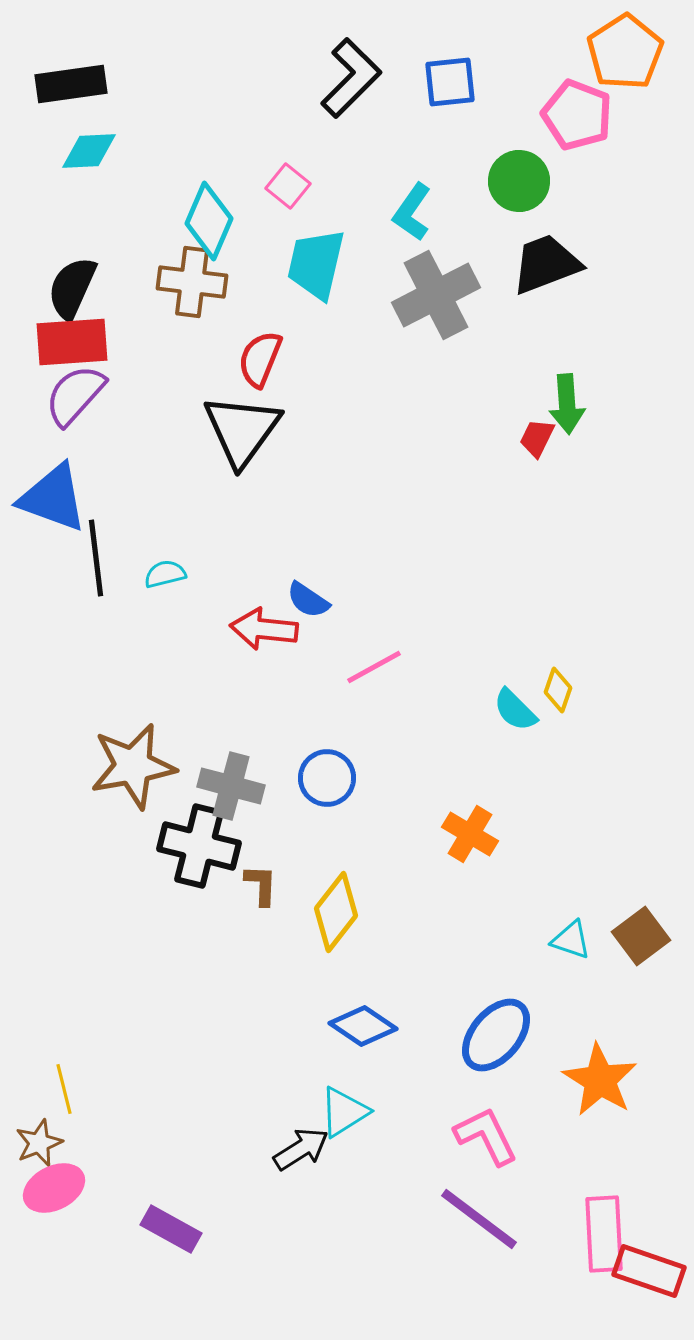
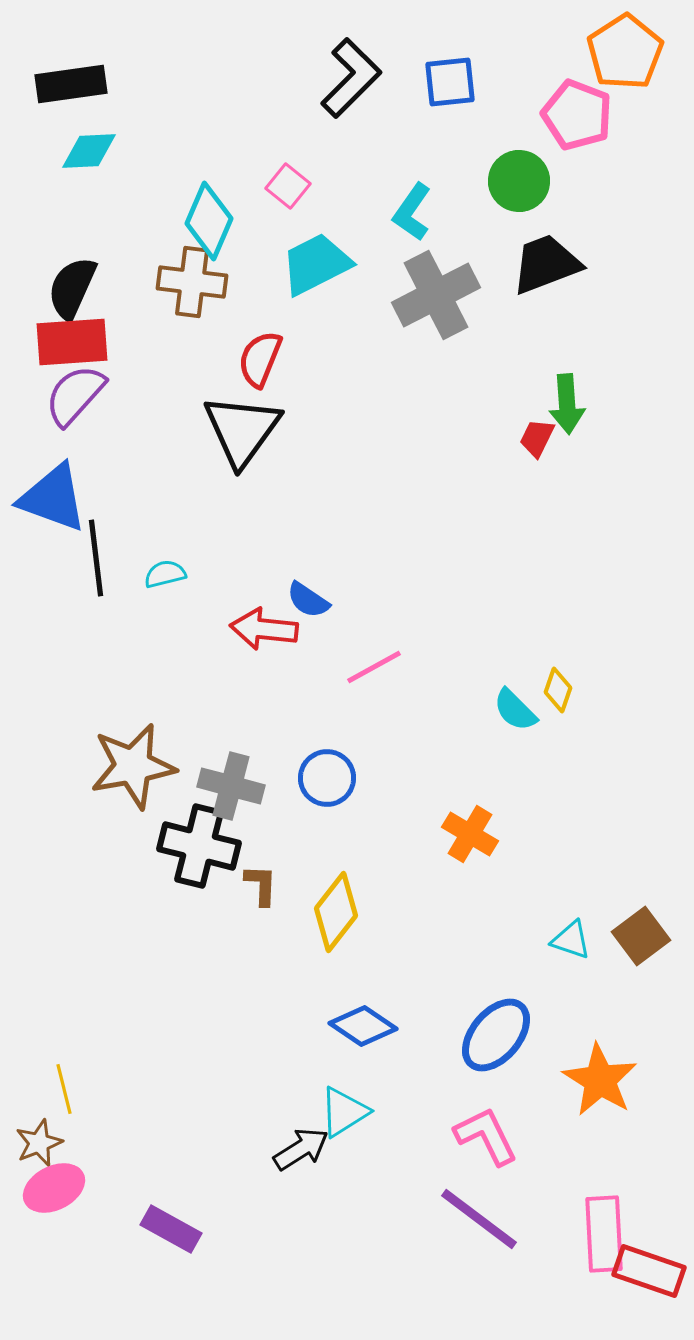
cyan trapezoid at (316, 264): rotated 50 degrees clockwise
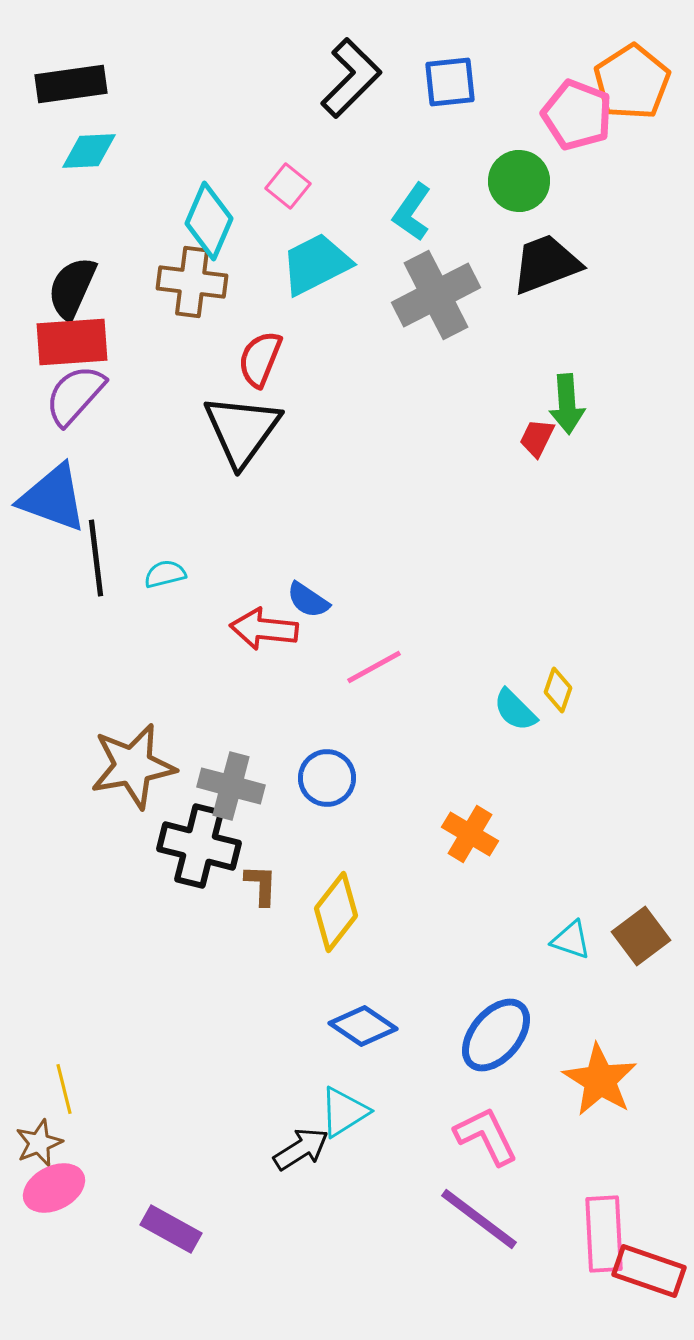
orange pentagon at (625, 52): moved 7 px right, 30 px down
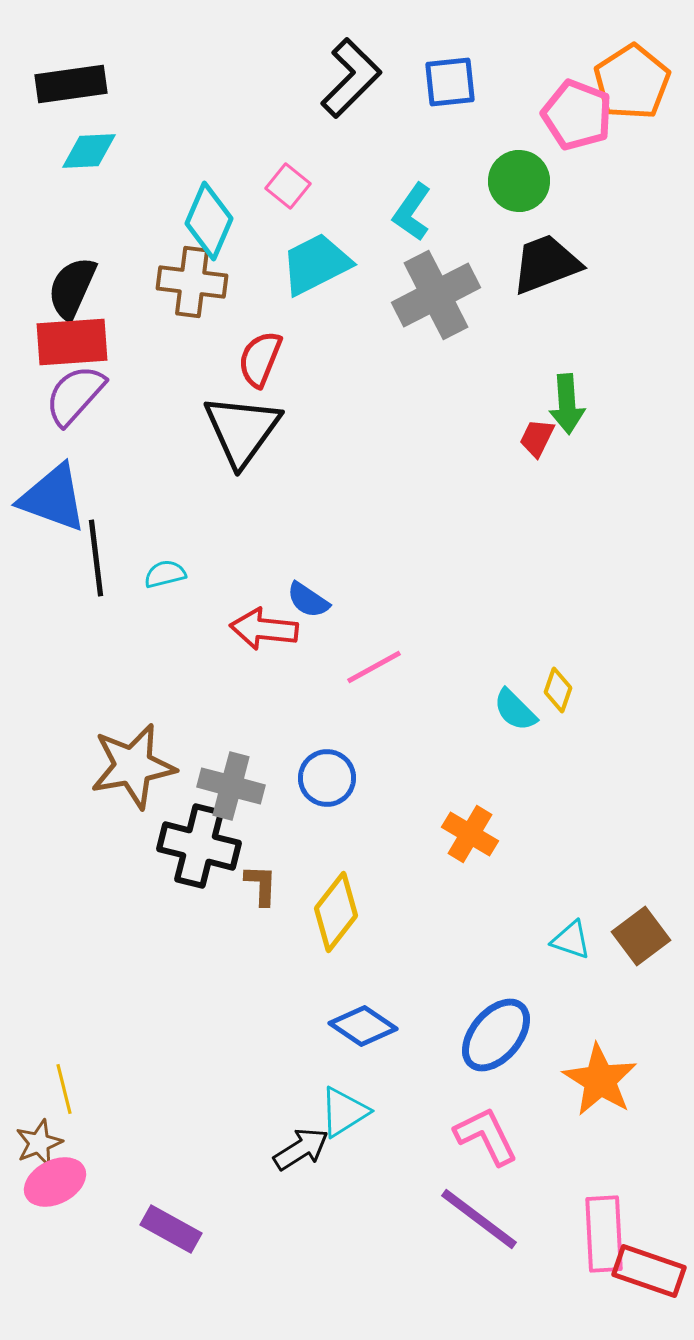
pink ellipse at (54, 1188): moved 1 px right, 6 px up
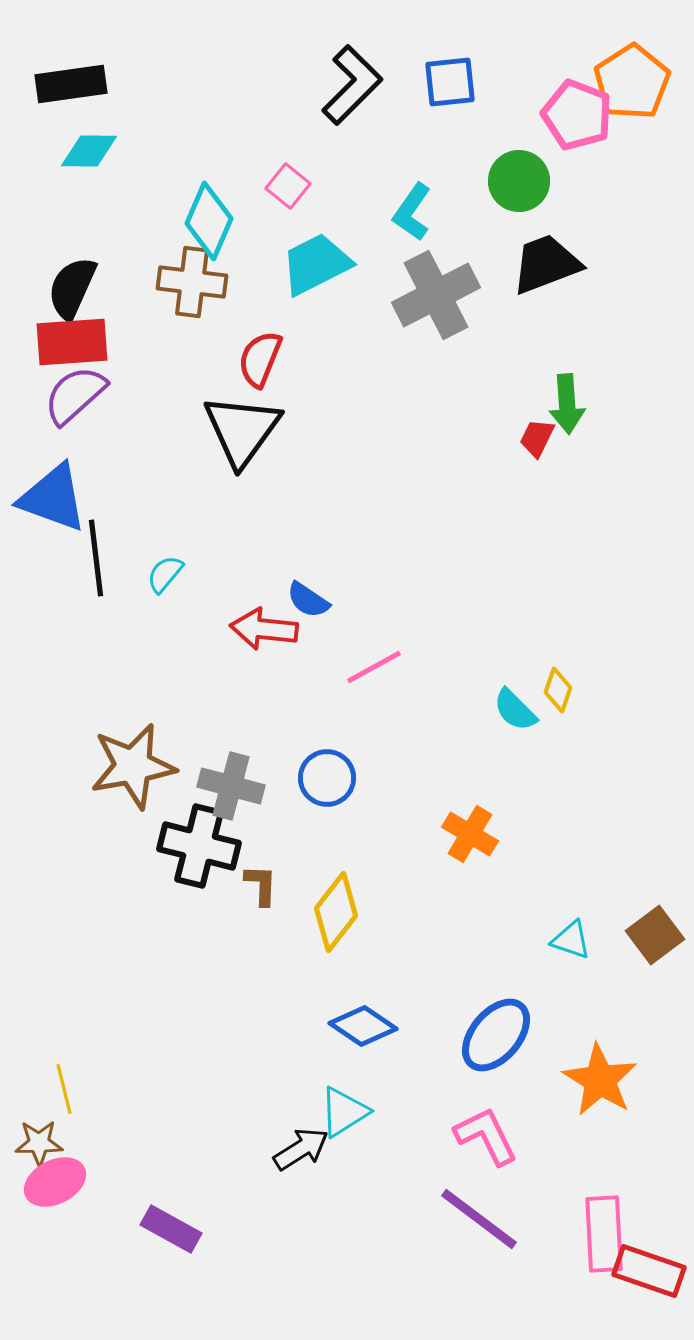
black L-shape at (351, 78): moved 1 px right, 7 px down
cyan diamond at (89, 151): rotated 4 degrees clockwise
purple semicircle at (75, 395): rotated 6 degrees clockwise
cyan semicircle at (165, 574): rotated 36 degrees counterclockwise
brown square at (641, 936): moved 14 px right, 1 px up
brown star at (39, 1143): rotated 21 degrees clockwise
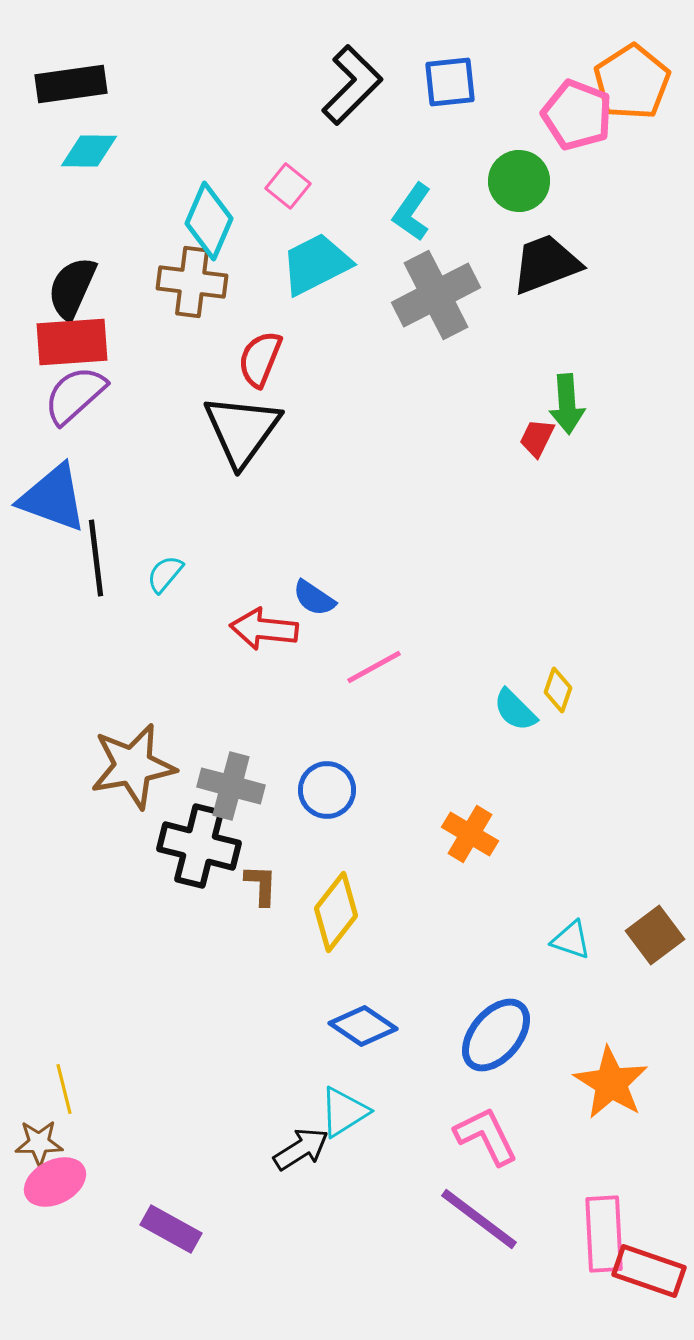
blue semicircle at (308, 600): moved 6 px right, 2 px up
blue circle at (327, 778): moved 12 px down
orange star at (600, 1080): moved 11 px right, 3 px down
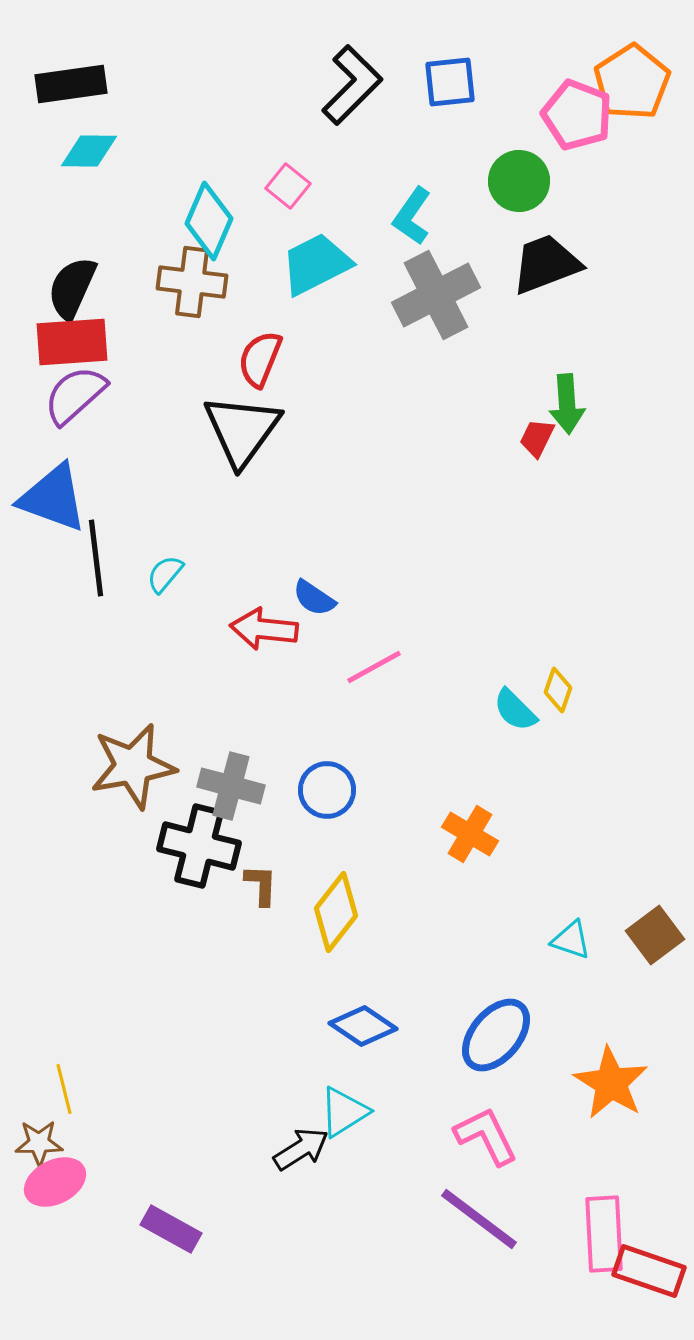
cyan L-shape at (412, 212): moved 4 px down
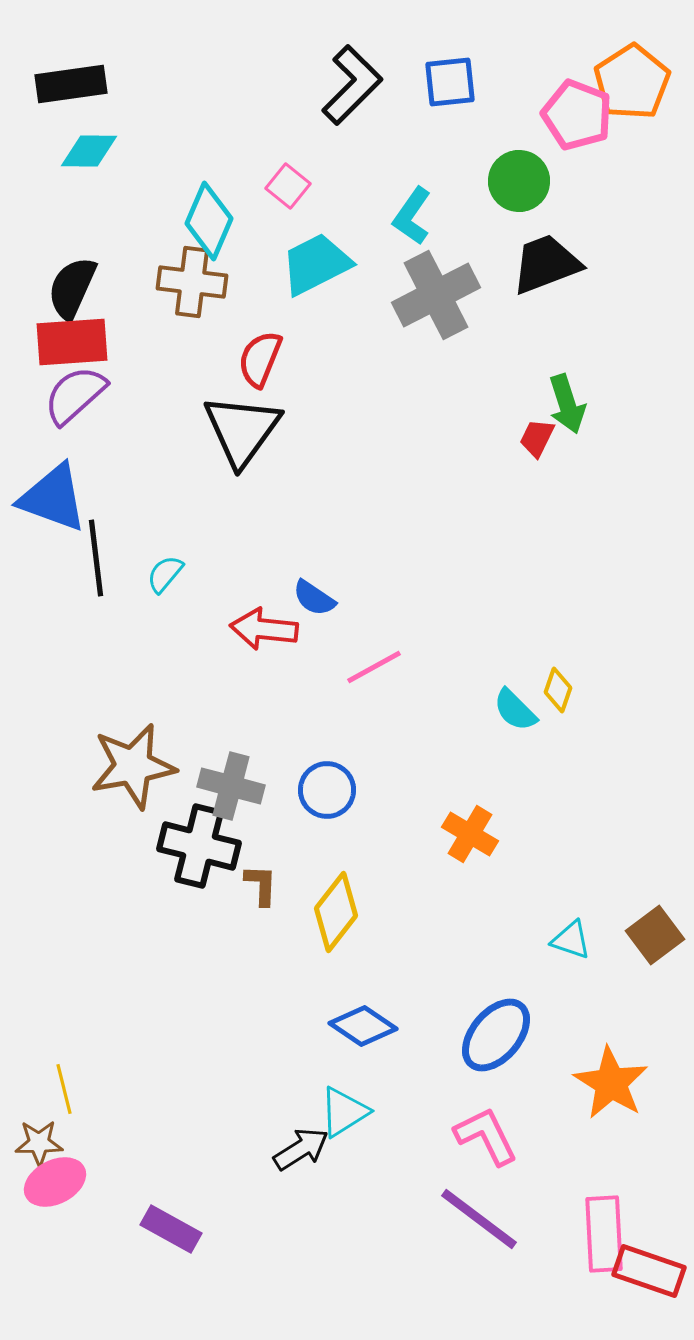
green arrow at (567, 404): rotated 14 degrees counterclockwise
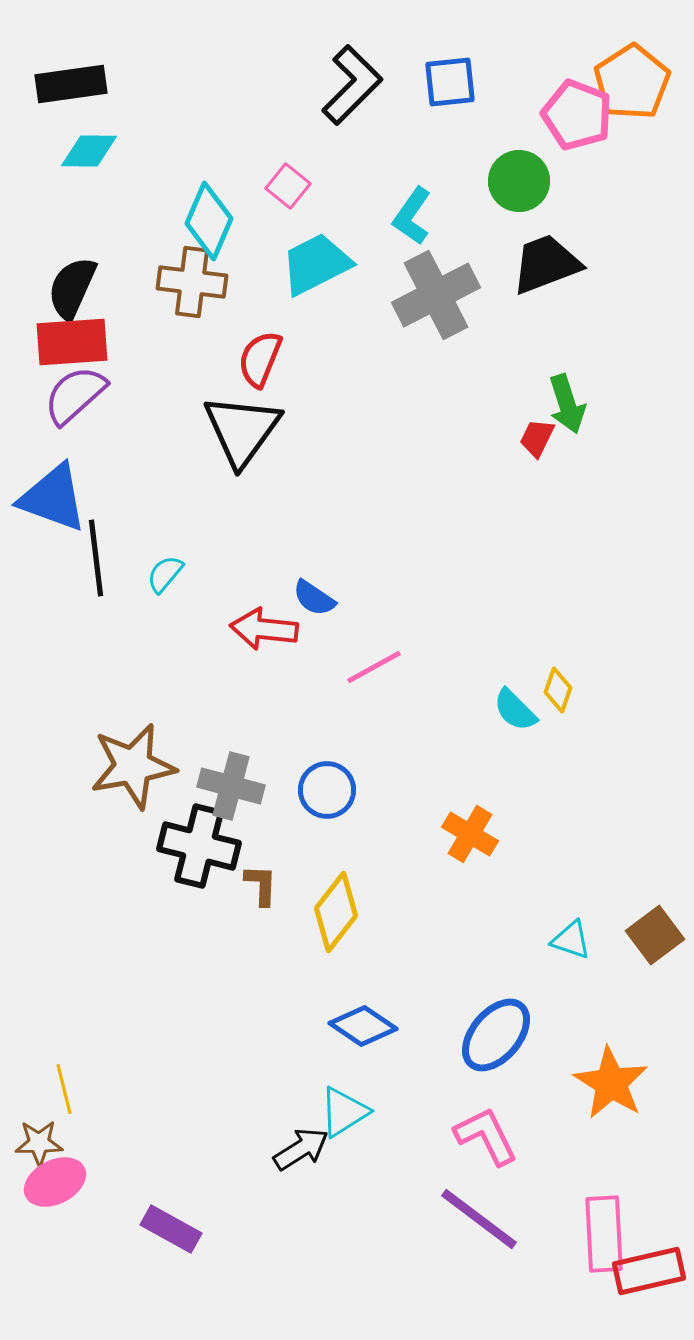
red rectangle at (649, 1271): rotated 32 degrees counterclockwise
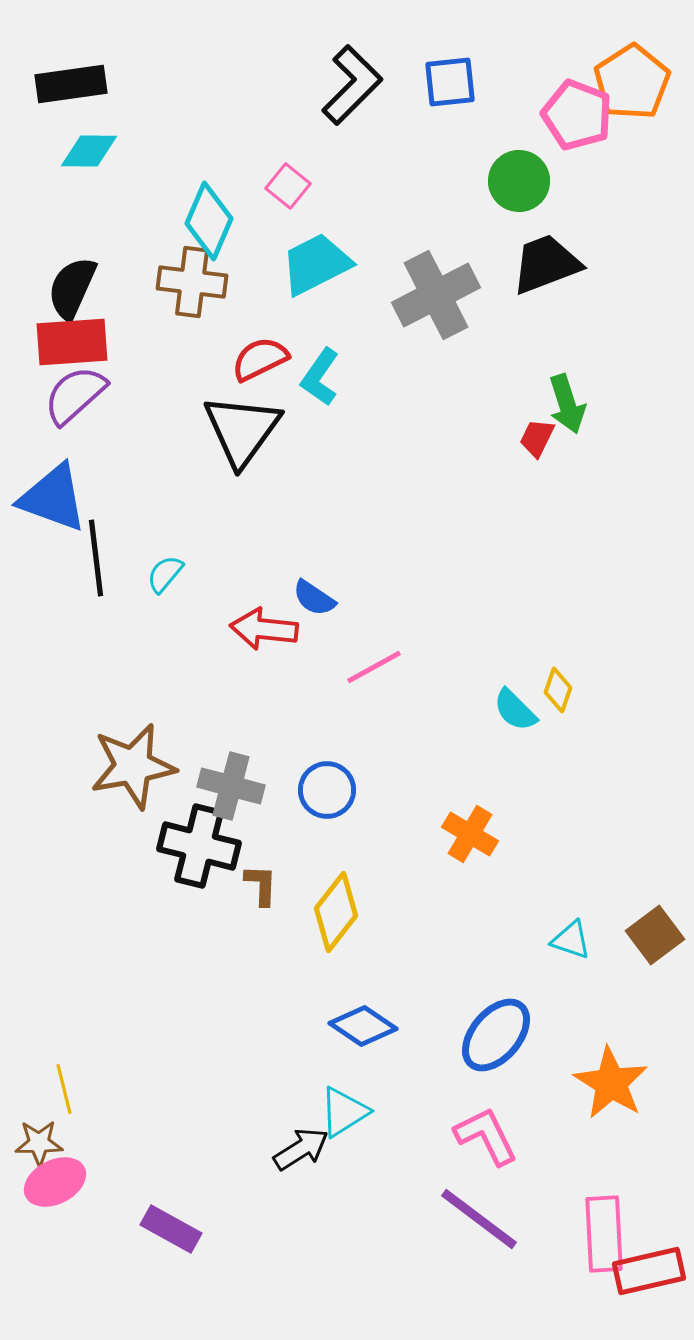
cyan L-shape at (412, 216): moved 92 px left, 161 px down
red semicircle at (260, 359): rotated 42 degrees clockwise
